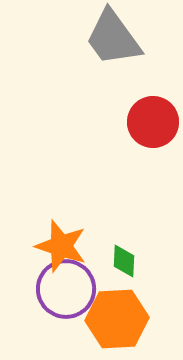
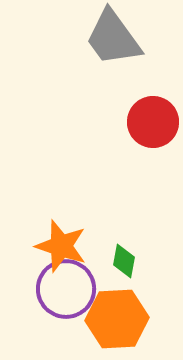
green diamond: rotated 8 degrees clockwise
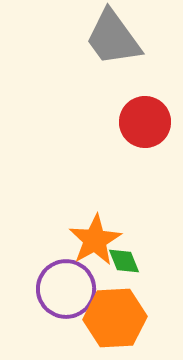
red circle: moved 8 px left
orange star: moved 34 px right, 6 px up; rotated 24 degrees clockwise
green diamond: rotated 32 degrees counterclockwise
orange hexagon: moved 2 px left, 1 px up
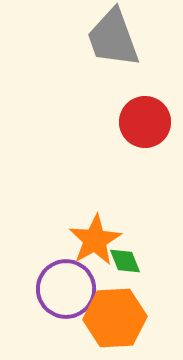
gray trapezoid: rotated 16 degrees clockwise
green diamond: moved 1 px right
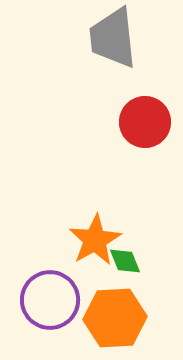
gray trapezoid: rotated 14 degrees clockwise
purple circle: moved 16 px left, 11 px down
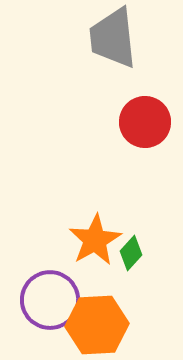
green diamond: moved 6 px right, 8 px up; rotated 64 degrees clockwise
orange hexagon: moved 18 px left, 7 px down
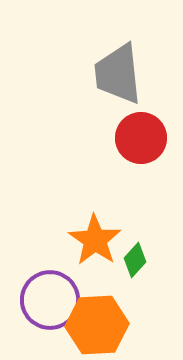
gray trapezoid: moved 5 px right, 36 px down
red circle: moved 4 px left, 16 px down
orange star: rotated 8 degrees counterclockwise
green diamond: moved 4 px right, 7 px down
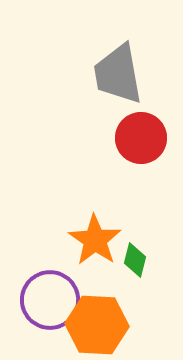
gray trapezoid: rotated 4 degrees counterclockwise
green diamond: rotated 28 degrees counterclockwise
orange hexagon: rotated 6 degrees clockwise
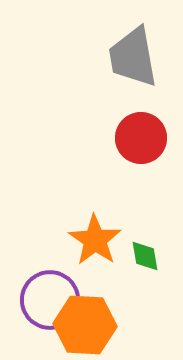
gray trapezoid: moved 15 px right, 17 px up
green diamond: moved 10 px right, 4 px up; rotated 24 degrees counterclockwise
orange hexagon: moved 12 px left
